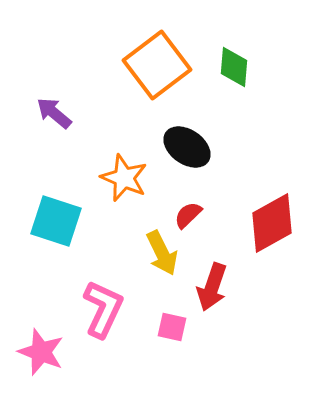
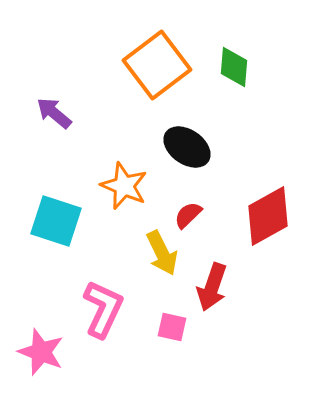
orange star: moved 8 px down
red diamond: moved 4 px left, 7 px up
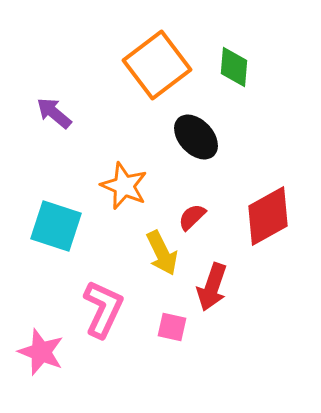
black ellipse: moved 9 px right, 10 px up; rotated 12 degrees clockwise
red semicircle: moved 4 px right, 2 px down
cyan square: moved 5 px down
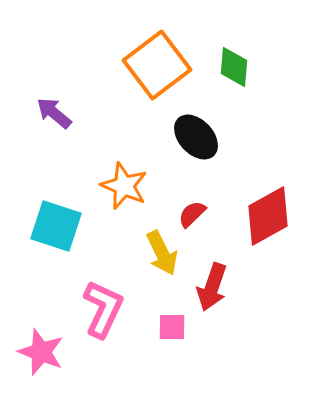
red semicircle: moved 3 px up
pink square: rotated 12 degrees counterclockwise
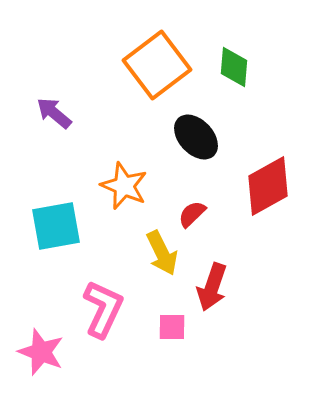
red diamond: moved 30 px up
cyan square: rotated 28 degrees counterclockwise
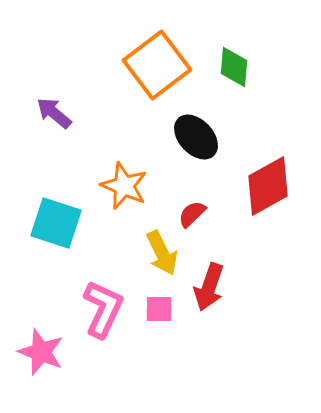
cyan square: moved 3 px up; rotated 28 degrees clockwise
red arrow: moved 3 px left
pink square: moved 13 px left, 18 px up
